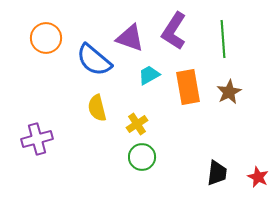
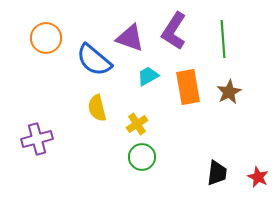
cyan trapezoid: moved 1 px left, 1 px down
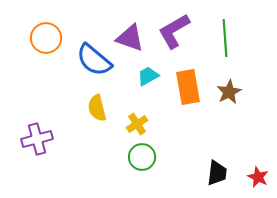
purple L-shape: rotated 27 degrees clockwise
green line: moved 2 px right, 1 px up
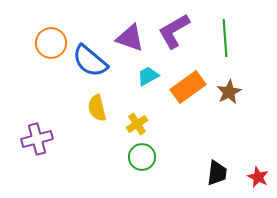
orange circle: moved 5 px right, 5 px down
blue semicircle: moved 4 px left, 1 px down
orange rectangle: rotated 64 degrees clockwise
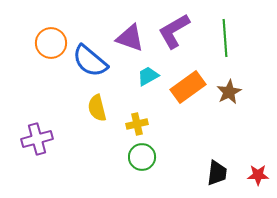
yellow cross: rotated 20 degrees clockwise
red star: moved 2 px up; rotated 25 degrees counterclockwise
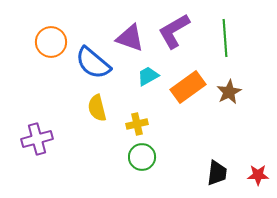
orange circle: moved 1 px up
blue semicircle: moved 3 px right, 2 px down
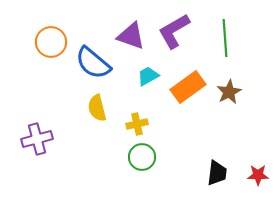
purple triangle: moved 1 px right, 2 px up
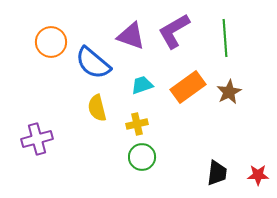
cyan trapezoid: moved 6 px left, 9 px down; rotated 10 degrees clockwise
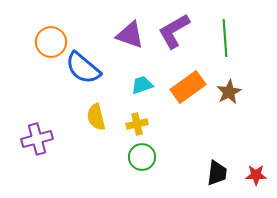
purple triangle: moved 1 px left, 1 px up
blue semicircle: moved 10 px left, 5 px down
yellow semicircle: moved 1 px left, 9 px down
red star: moved 2 px left
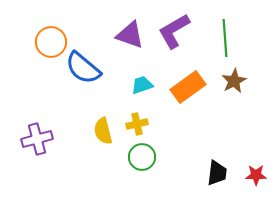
brown star: moved 5 px right, 11 px up
yellow semicircle: moved 7 px right, 14 px down
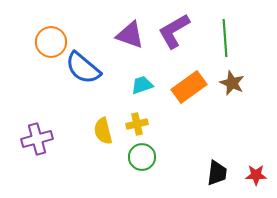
brown star: moved 2 px left, 2 px down; rotated 20 degrees counterclockwise
orange rectangle: moved 1 px right
